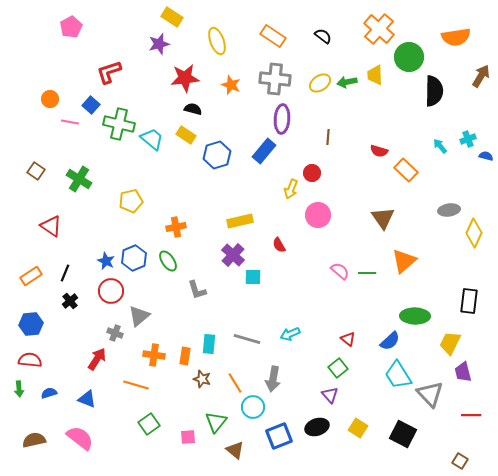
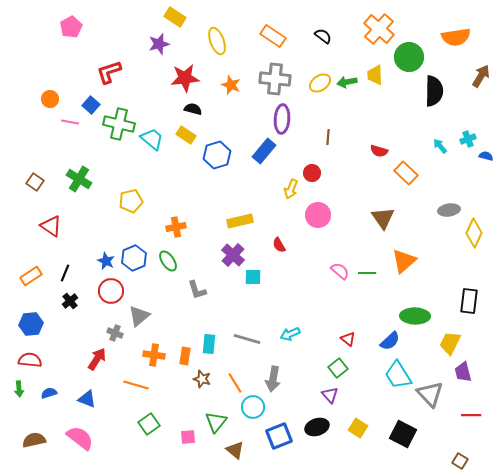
yellow rectangle at (172, 17): moved 3 px right
orange rectangle at (406, 170): moved 3 px down
brown square at (36, 171): moved 1 px left, 11 px down
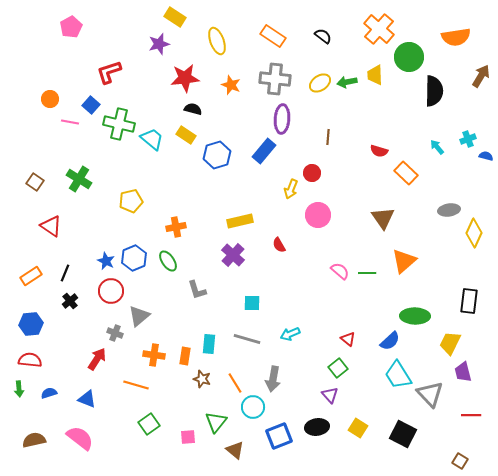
cyan arrow at (440, 146): moved 3 px left, 1 px down
cyan square at (253, 277): moved 1 px left, 26 px down
black ellipse at (317, 427): rotated 10 degrees clockwise
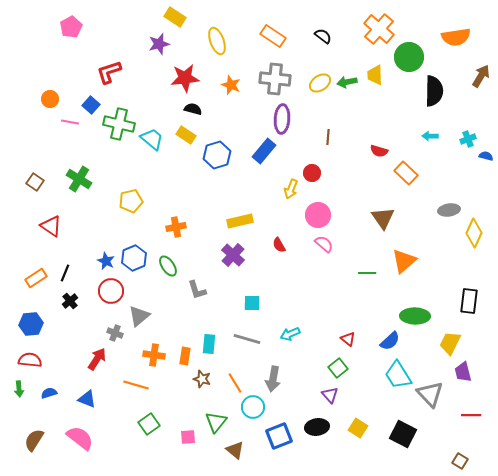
cyan arrow at (437, 147): moved 7 px left, 11 px up; rotated 49 degrees counterclockwise
green ellipse at (168, 261): moved 5 px down
pink semicircle at (340, 271): moved 16 px left, 27 px up
orange rectangle at (31, 276): moved 5 px right, 2 px down
brown semicircle at (34, 440): rotated 45 degrees counterclockwise
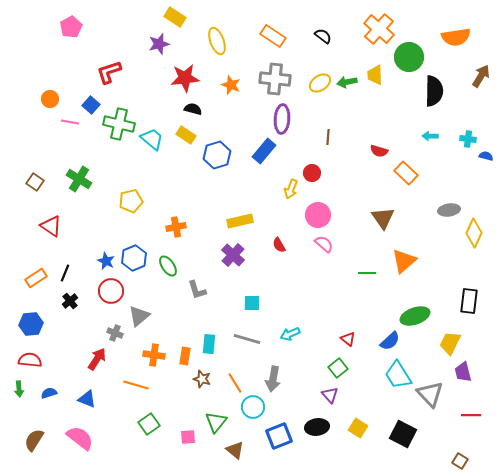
cyan cross at (468, 139): rotated 28 degrees clockwise
green ellipse at (415, 316): rotated 20 degrees counterclockwise
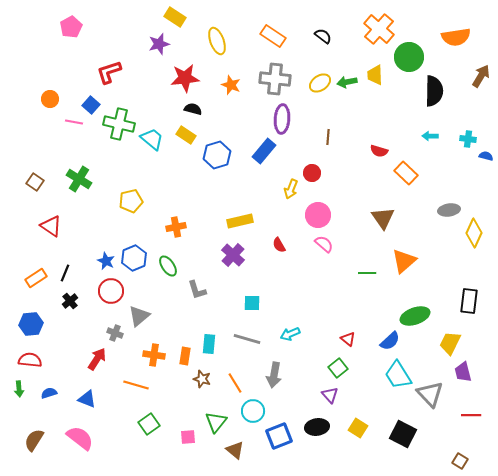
pink line at (70, 122): moved 4 px right
gray arrow at (273, 379): moved 1 px right, 4 px up
cyan circle at (253, 407): moved 4 px down
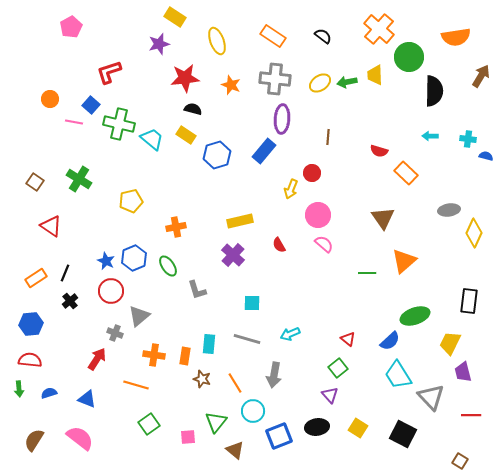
gray triangle at (430, 394): moved 1 px right, 3 px down
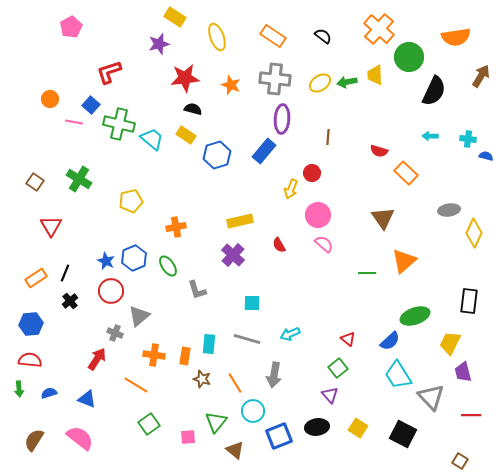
yellow ellipse at (217, 41): moved 4 px up
black semicircle at (434, 91): rotated 24 degrees clockwise
red triangle at (51, 226): rotated 25 degrees clockwise
orange line at (136, 385): rotated 15 degrees clockwise
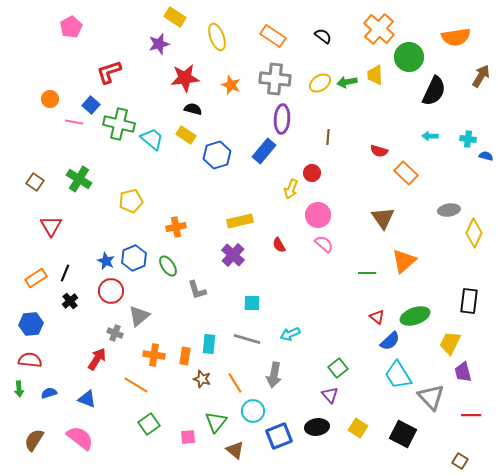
red triangle at (348, 339): moved 29 px right, 22 px up
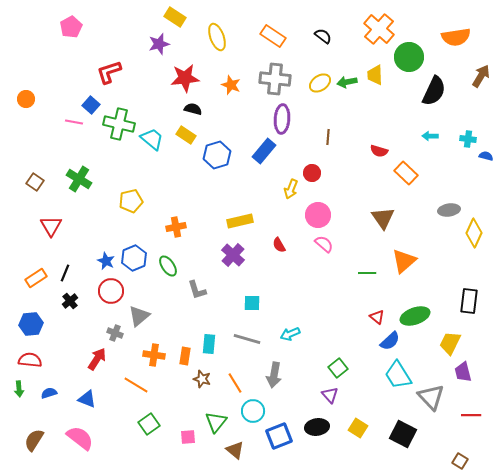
orange circle at (50, 99): moved 24 px left
